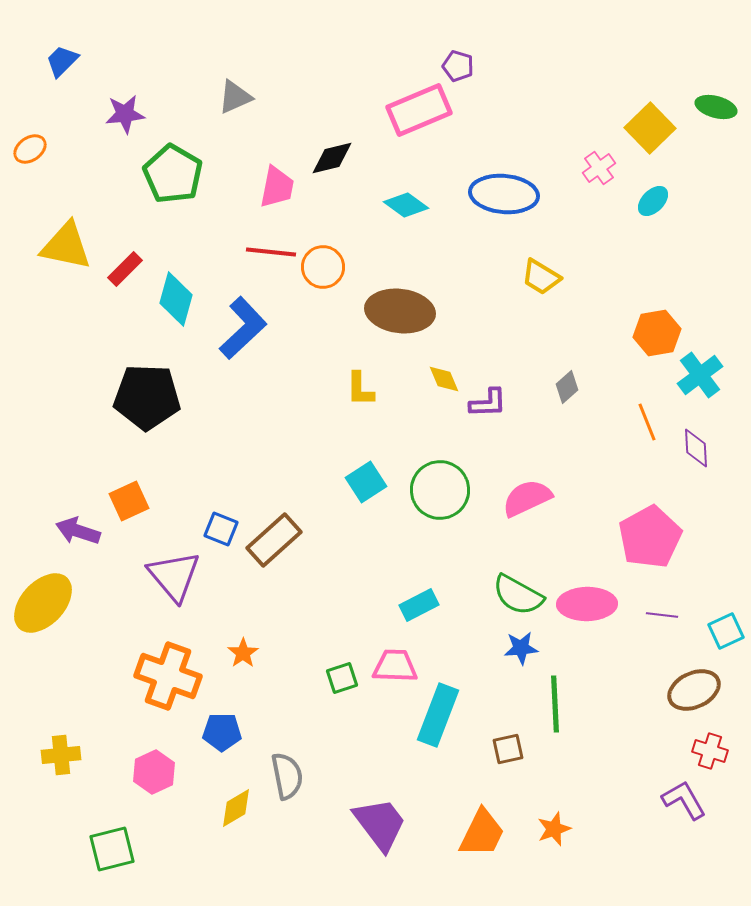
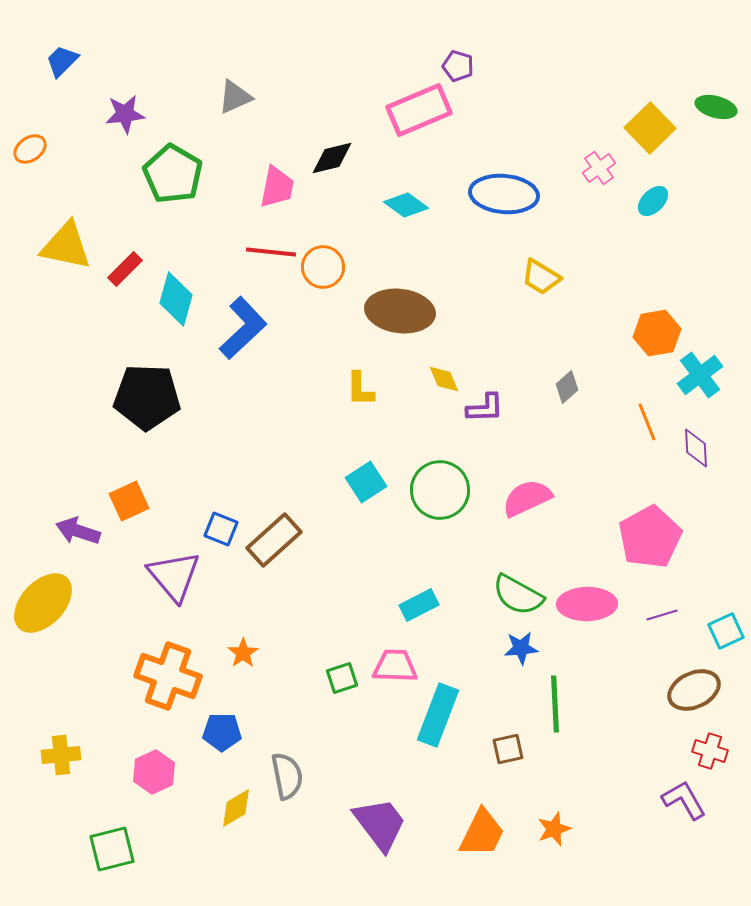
purple L-shape at (488, 403): moved 3 px left, 5 px down
purple line at (662, 615): rotated 24 degrees counterclockwise
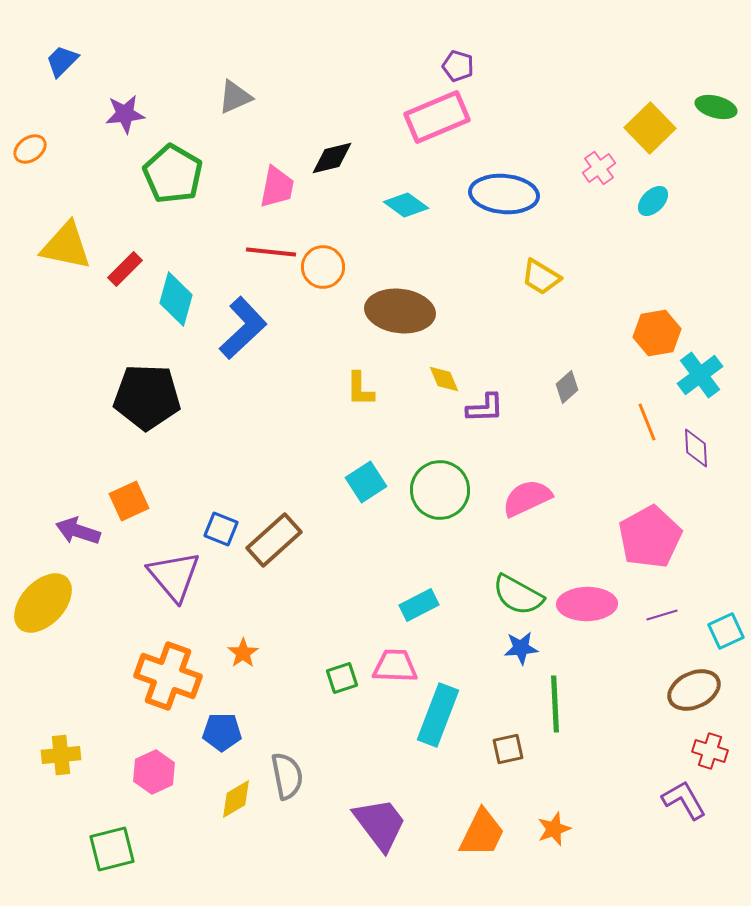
pink rectangle at (419, 110): moved 18 px right, 7 px down
yellow diamond at (236, 808): moved 9 px up
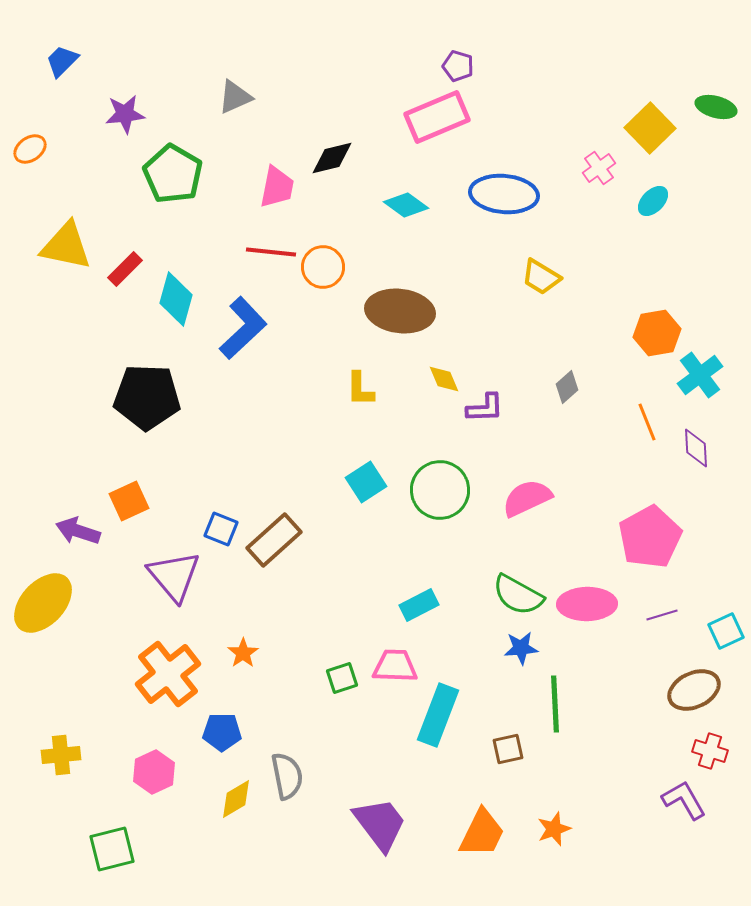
orange cross at (168, 676): moved 2 px up; rotated 32 degrees clockwise
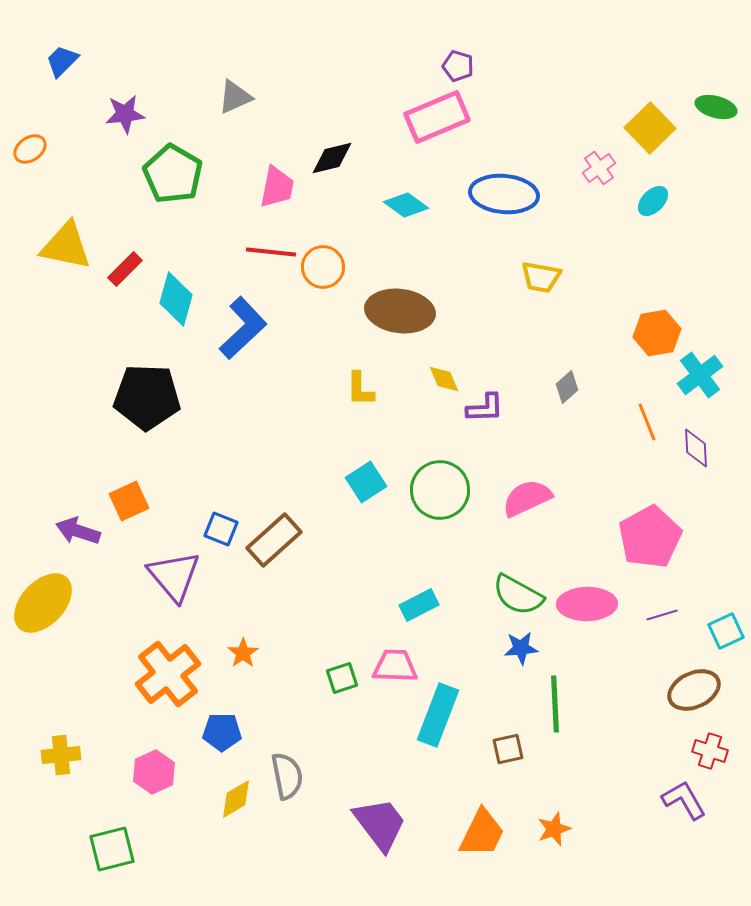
yellow trapezoid at (541, 277): rotated 21 degrees counterclockwise
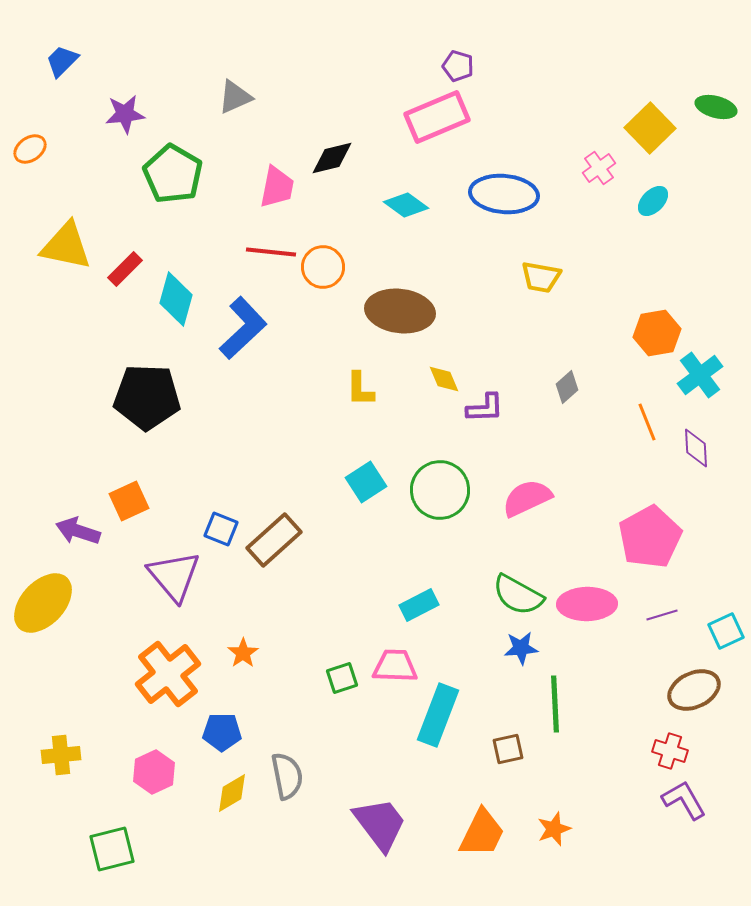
red cross at (710, 751): moved 40 px left
yellow diamond at (236, 799): moved 4 px left, 6 px up
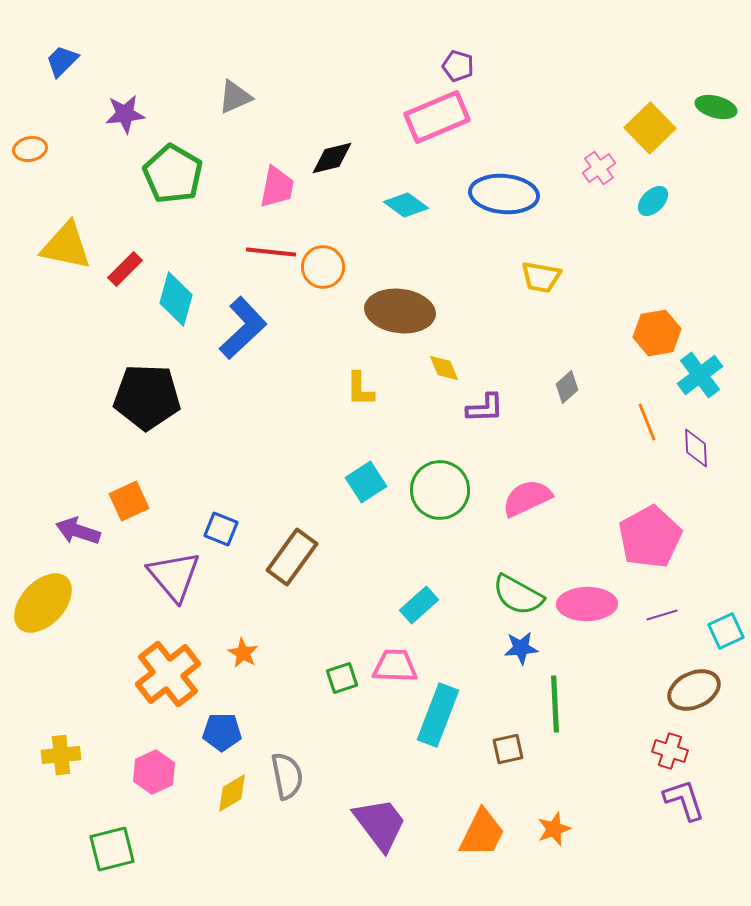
orange ellipse at (30, 149): rotated 24 degrees clockwise
yellow diamond at (444, 379): moved 11 px up
brown rectangle at (274, 540): moved 18 px right, 17 px down; rotated 12 degrees counterclockwise
cyan rectangle at (419, 605): rotated 15 degrees counterclockwise
orange star at (243, 653): rotated 8 degrees counterclockwise
purple L-shape at (684, 800): rotated 12 degrees clockwise
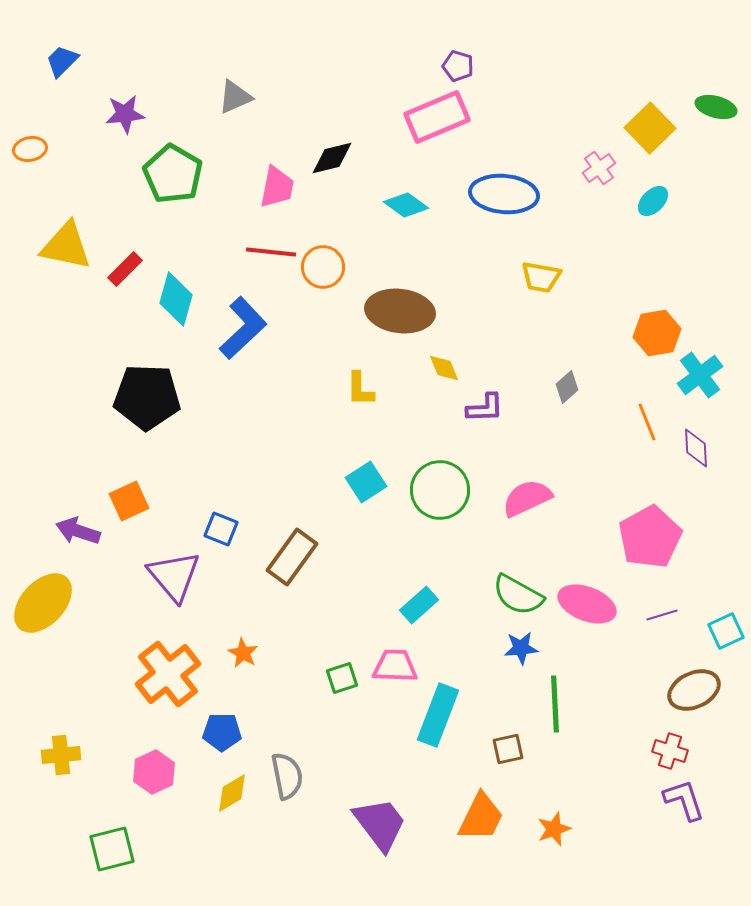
pink ellipse at (587, 604): rotated 22 degrees clockwise
orange trapezoid at (482, 833): moved 1 px left, 16 px up
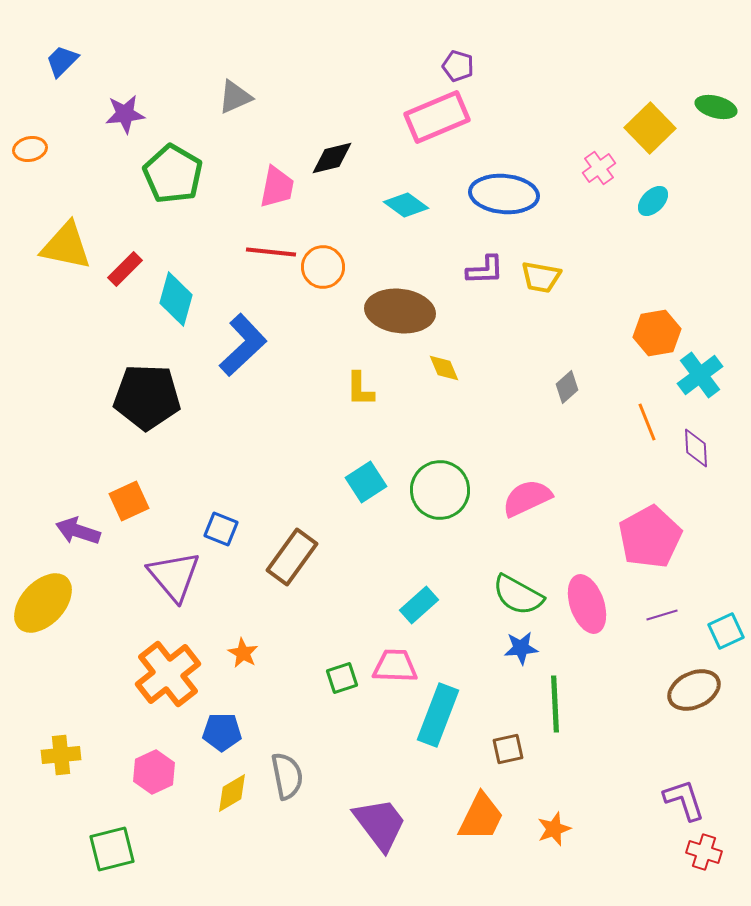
blue L-shape at (243, 328): moved 17 px down
purple L-shape at (485, 408): moved 138 px up
pink ellipse at (587, 604): rotated 50 degrees clockwise
red cross at (670, 751): moved 34 px right, 101 px down
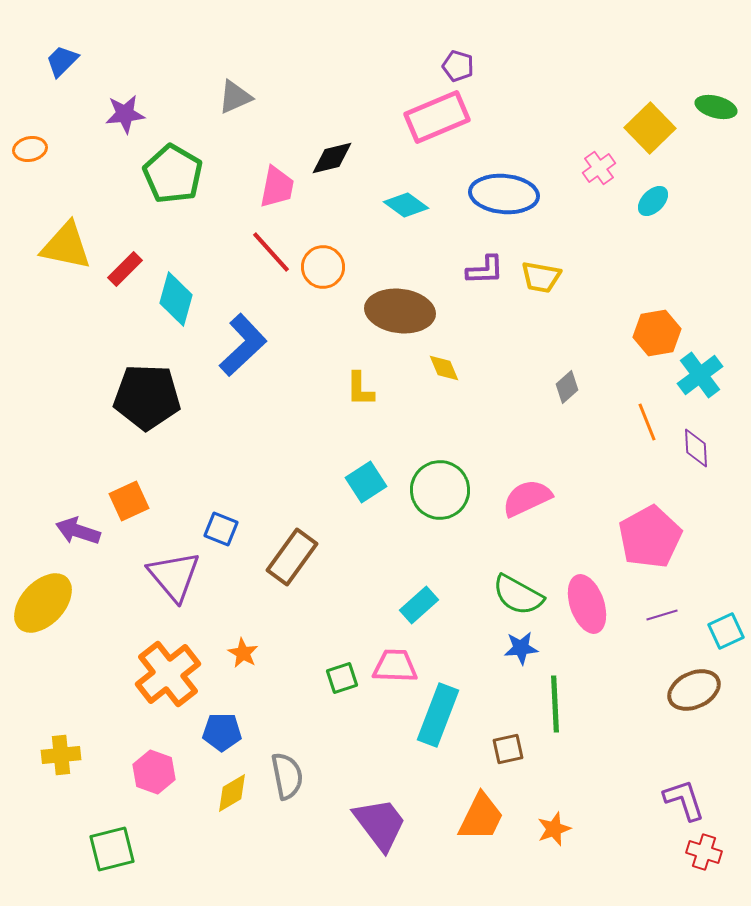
red line at (271, 252): rotated 42 degrees clockwise
pink hexagon at (154, 772): rotated 15 degrees counterclockwise
